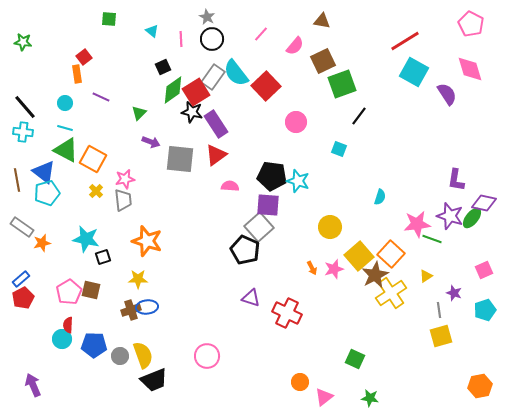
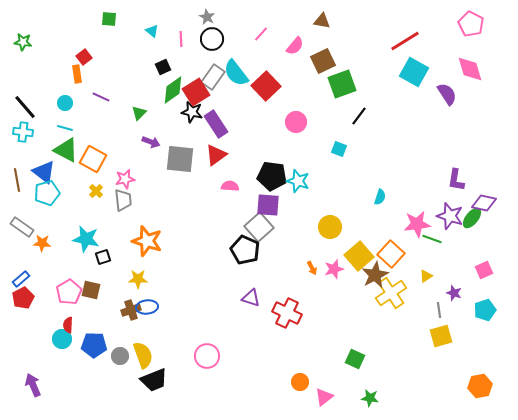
orange star at (42, 243): rotated 18 degrees clockwise
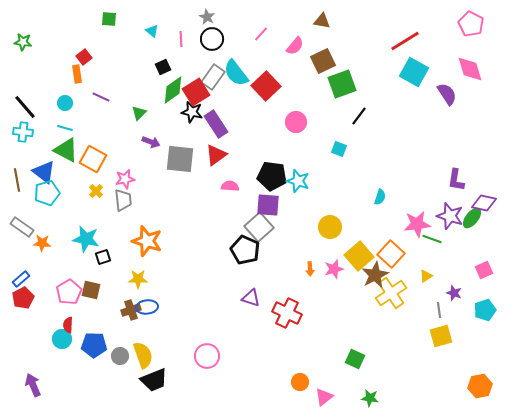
orange arrow at (312, 268): moved 2 px left, 1 px down; rotated 24 degrees clockwise
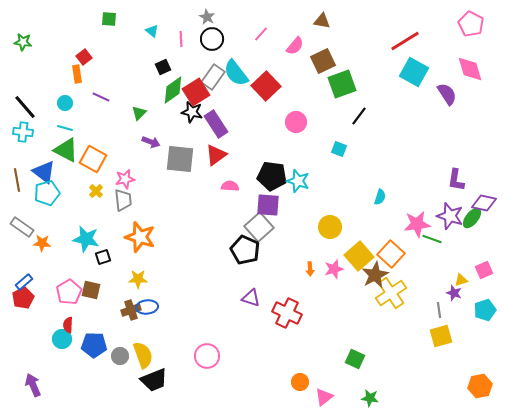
orange star at (147, 241): moved 7 px left, 4 px up
yellow triangle at (426, 276): moved 35 px right, 4 px down; rotated 16 degrees clockwise
blue rectangle at (21, 279): moved 3 px right, 3 px down
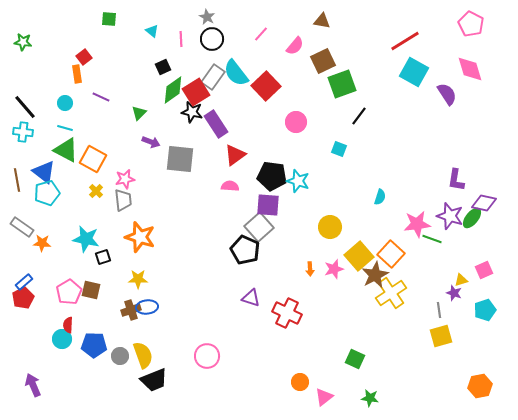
red triangle at (216, 155): moved 19 px right
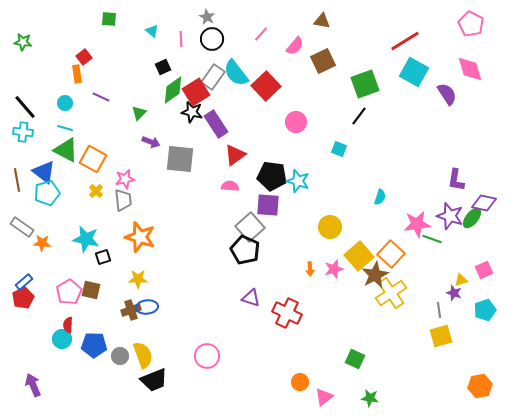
green square at (342, 84): moved 23 px right
gray square at (259, 227): moved 9 px left
